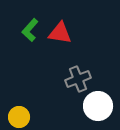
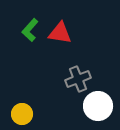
yellow circle: moved 3 px right, 3 px up
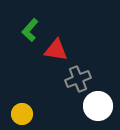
red triangle: moved 4 px left, 17 px down
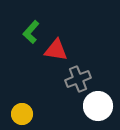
green L-shape: moved 1 px right, 2 px down
